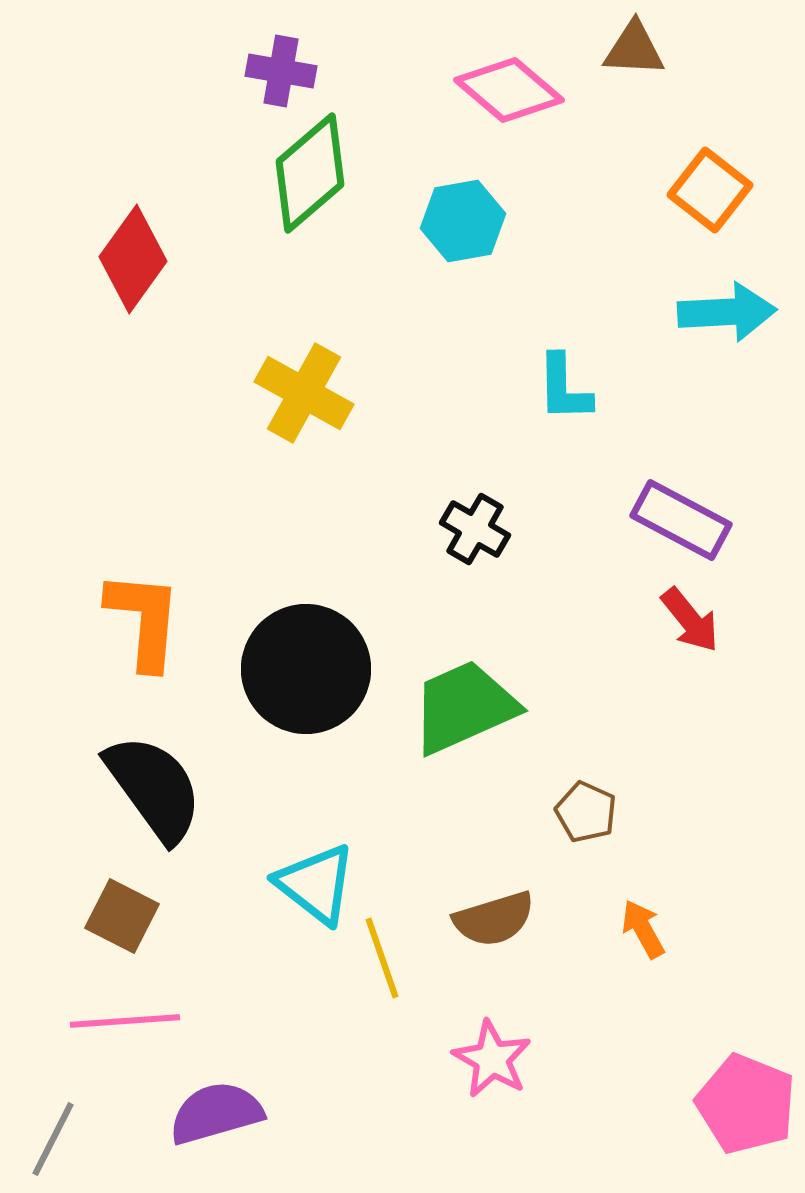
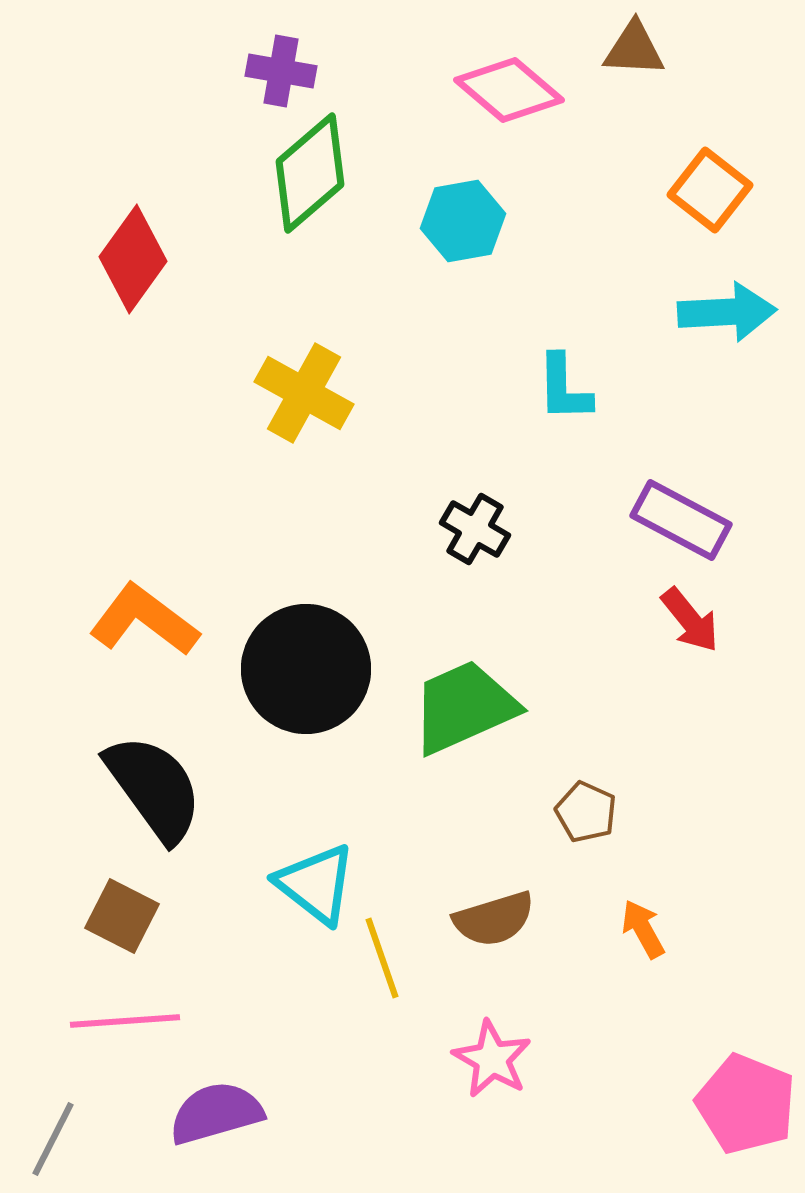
orange L-shape: rotated 58 degrees counterclockwise
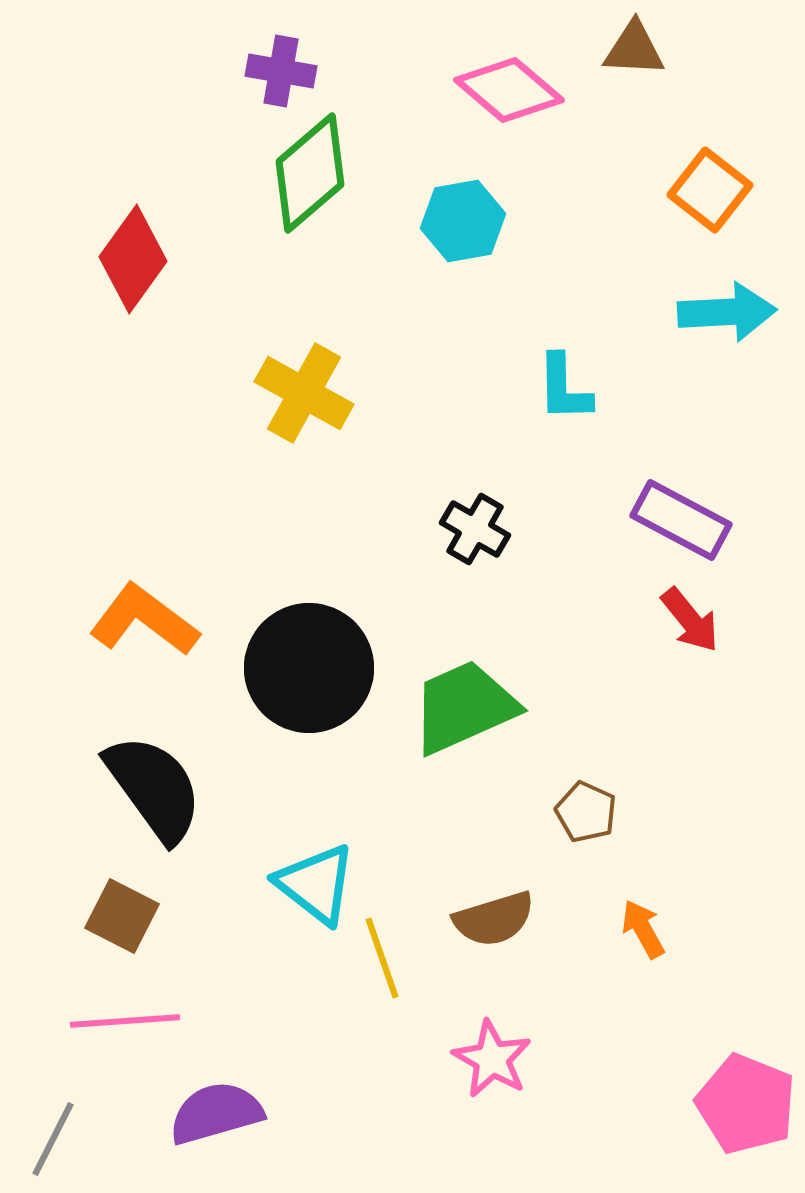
black circle: moved 3 px right, 1 px up
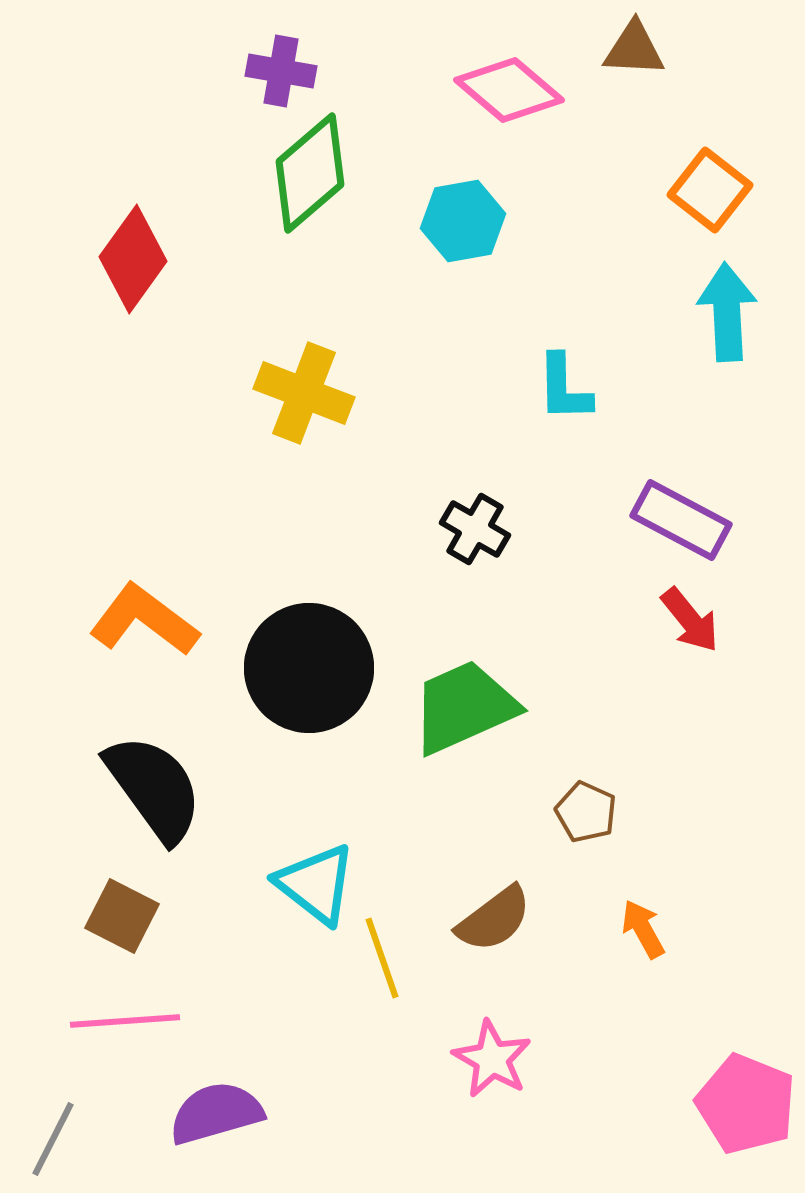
cyan arrow: rotated 90 degrees counterclockwise
yellow cross: rotated 8 degrees counterclockwise
brown semicircle: rotated 20 degrees counterclockwise
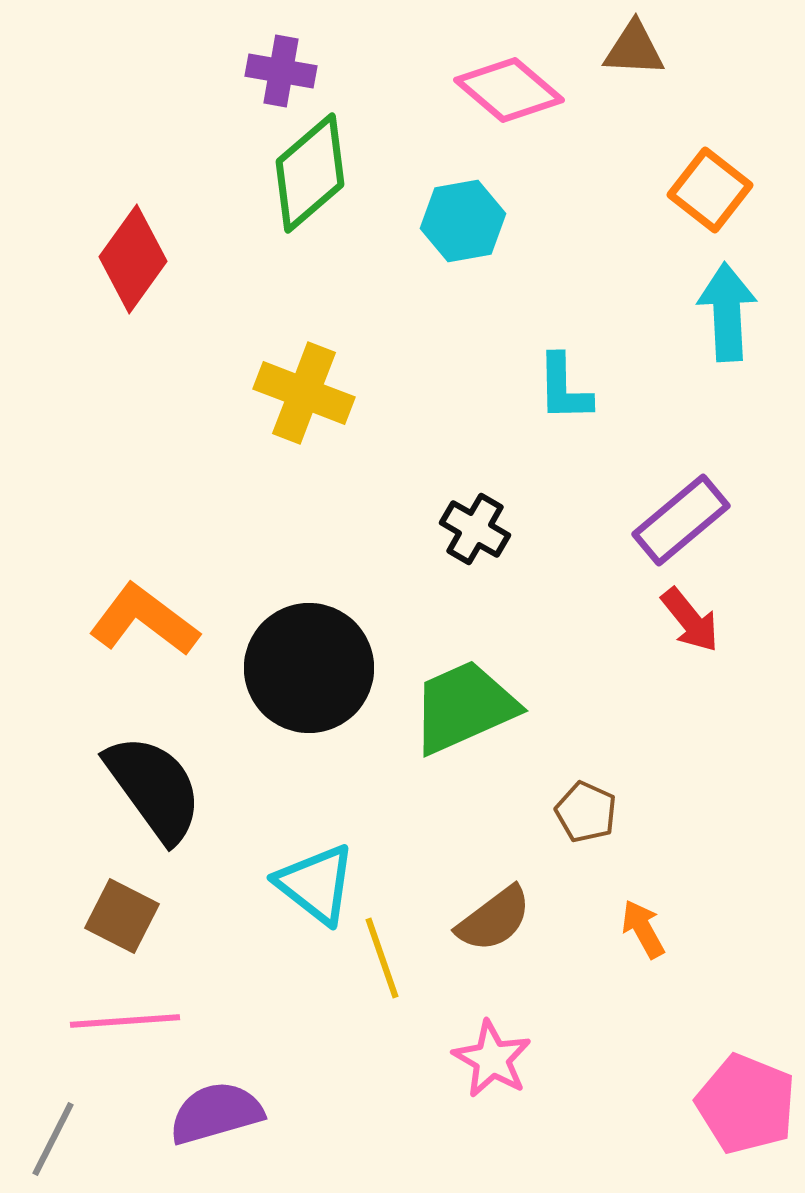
purple rectangle: rotated 68 degrees counterclockwise
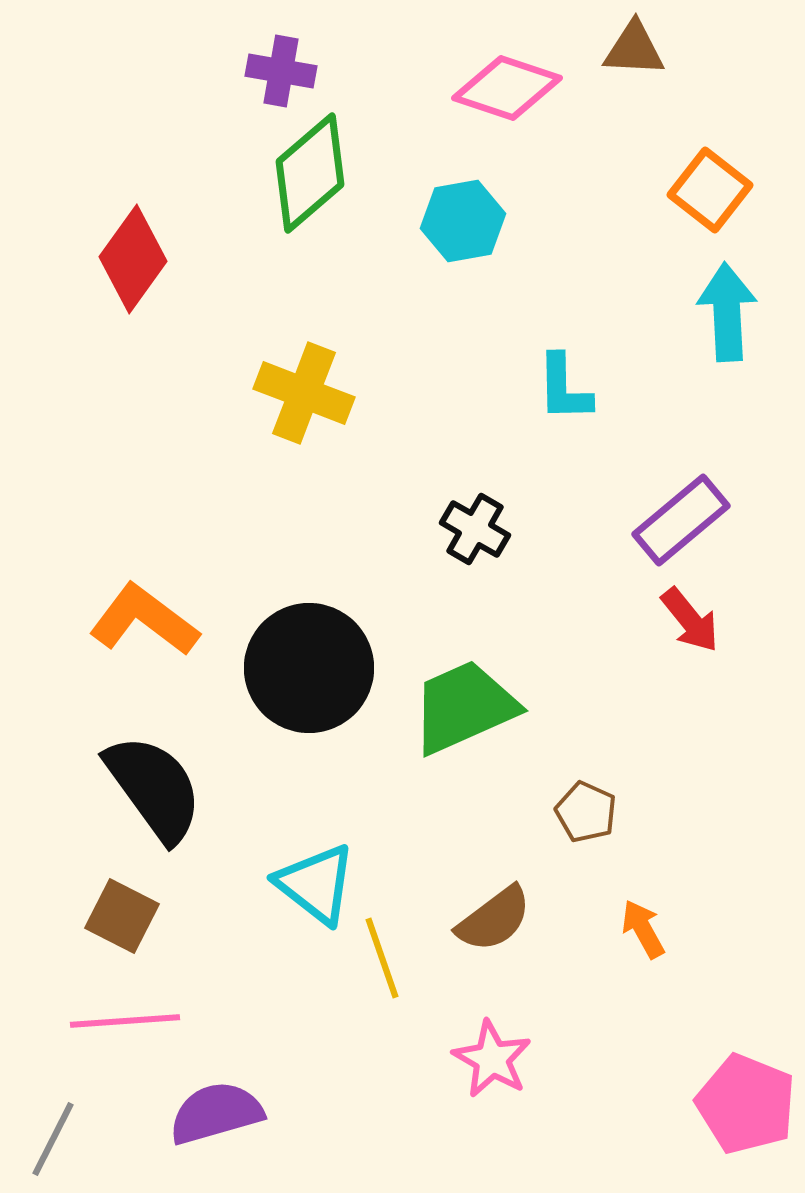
pink diamond: moved 2 px left, 2 px up; rotated 22 degrees counterclockwise
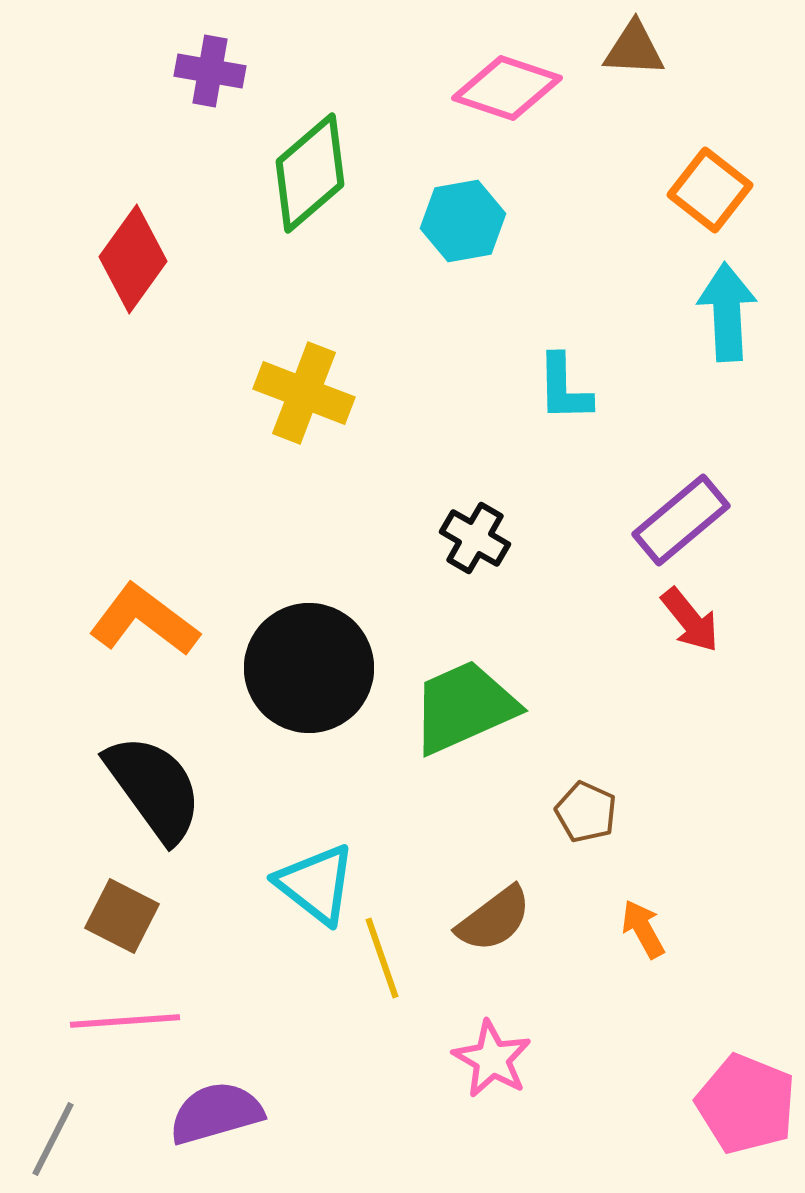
purple cross: moved 71 px left
black cross: moved 9 px down
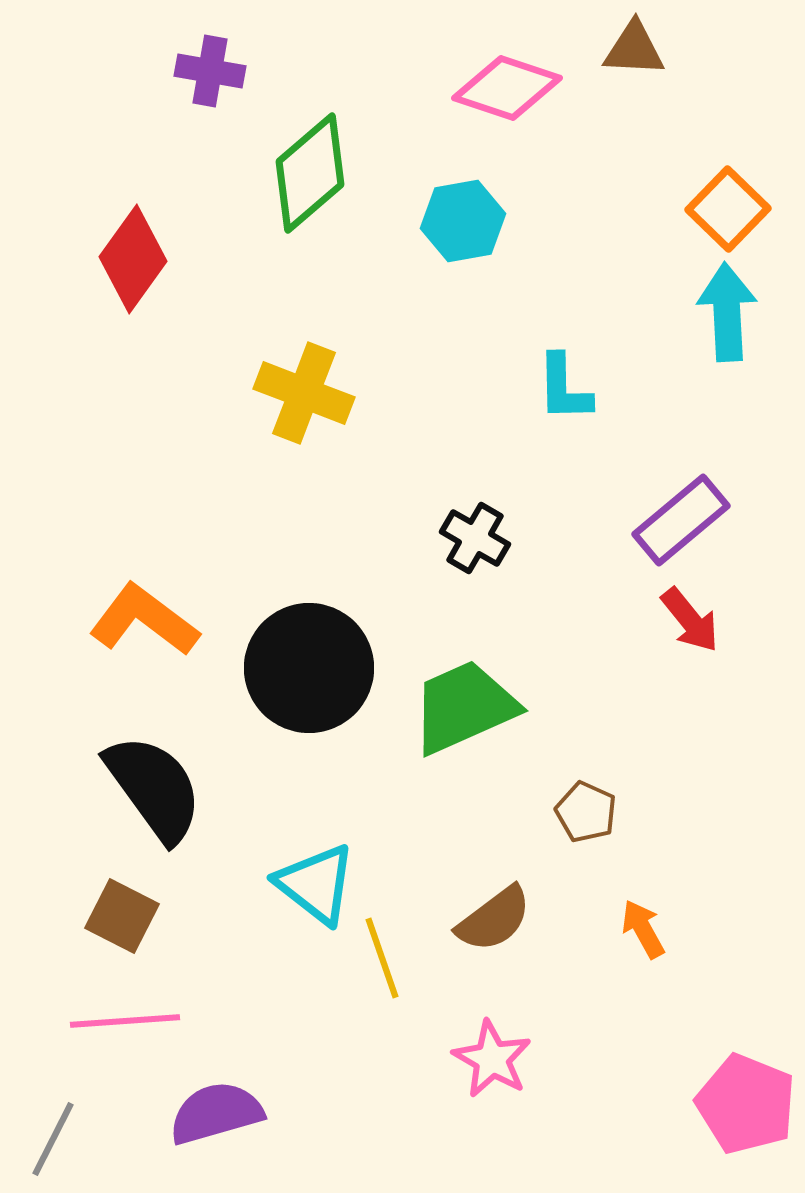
orange square: moved 18 px right, 19 px down; rotated 6 degrees clockwise
